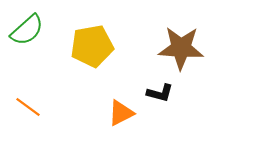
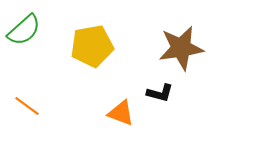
green semicircle: moved 3 px left
brown star: rotated 12 degrees counterclockwise
orange line: moved 1 px left, 1 px up
orange triangle: rotated 48 degrees clockwise
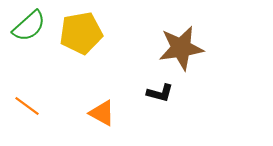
green semicircle: moved 5 px right, 4 px up
yellow pentagon: moved 11 px left, 13 px up
orange triangle: moved 19 px left; rotated 8 degrees clockwise
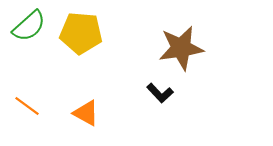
yellow pentagon: rotated 15 degrees clockwise
black L-shape: rotated 32 degrees clockwise
orange triangle: moved 16 px left
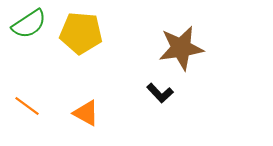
green semicircle: moved 2 px up; rotated 9 degrees clockwise
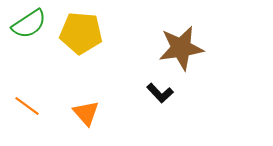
orange triangle: rotated 20 degrees clockwise
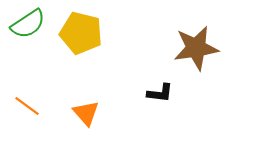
green semicircle: moved 1 px left
yellow pentagon: rotated 9 degrees clockwise
brown star: moved 15 px right
black L-shape: rotated 40 degrees counterclockwise
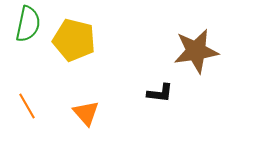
green semicircle: rotated 45 degrees counterclockwise
yellow pentagon: moved 7 px left, 7 px down
brown star: moved 3 px down
orange line: rotated 24 degrees clockwise
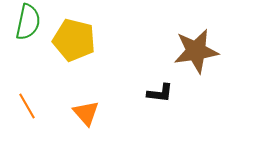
green semicircle: moved 2 px up
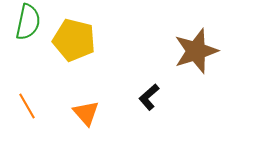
brown star: rotated 9 degrees counterclockwise
black L-shape: moved 11 px left, 4 px down; rotated 132 degrees clockwise
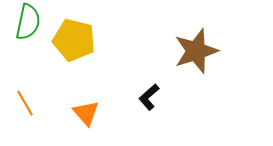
orange line: moved 2 px left, 3 px up
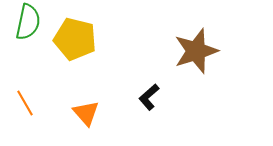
yellow pentagon: moved 1 px right, 1 px up
